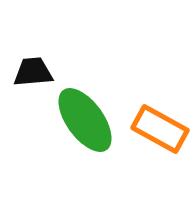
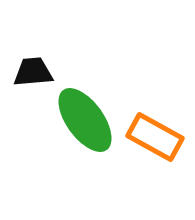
orange rectangle: moved 5 px left, 8 px down
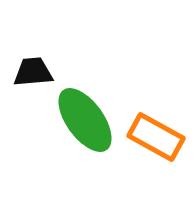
orange rectangle: moved 1 px right
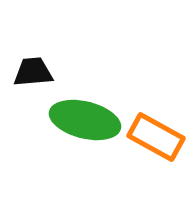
green ellipse: rotated 40 degrees counterclockwise
